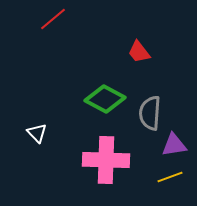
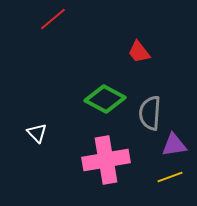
pink cross: rotated 12 degrees counterclockwise
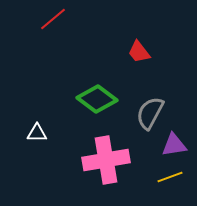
green diamond: moved 8 px left; rotated 9 degrees clockwise
gray semicircle: rotated 24 degrees clockwise
white triangle: rotated 45 degrees counterclockwise
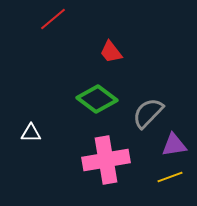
red trapezoid: moved 28 px left
gray semicircle: moved 2 px left; rotated 16 degrees clockwise
white triangle: moved 6 px left
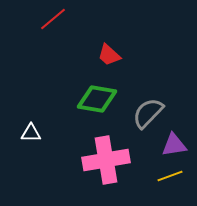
red trapezoid: moved 2 px left, 3 px down; rotated 10 degrees counterclockwise
green diamond: rotated 27 degrees counterclockwise
yellow line: moved 1 px up
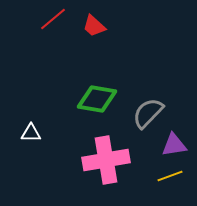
red trapezoid: moved 15 px left, 29 px up
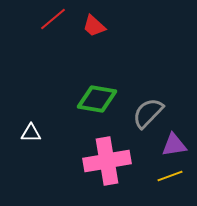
pink cross: moved 1 px right, 1 px down
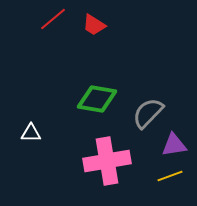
red trapezoid: moved 1 px up; rotated 10 degrees counterclockwise
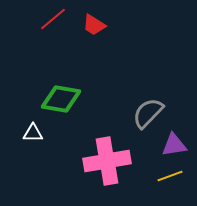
green diamond: moved 36 px left
white triangle: moved 2 px right
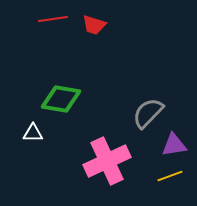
red line: rotated 32 degrees clockwise
red trapezoid: rotated 15 degrees counterclockwise
pink cross: rotated 15 degrees counterclockwise
